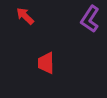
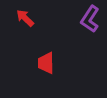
red arrow: moved 2 px down
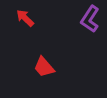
red trapezoid: moved 2 px left, 4 px down; rotated 40 degrees counterclockwise
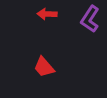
red arrow: moved 22 px right, 4 px up; rotated 42 degrees counterclockwise
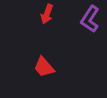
red arrow: rotated 72 degrees counterclockwise
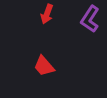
red trapezoid: moved 1 px up
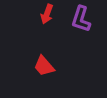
purple L-shape: moved 9 px left; rotated 16 degrees counterclockwise
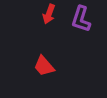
red arrow: moved 2 px right
